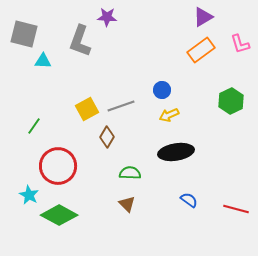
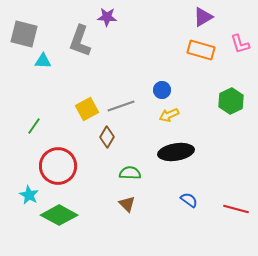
orange rectangle: rotated 52 degrees clockwise
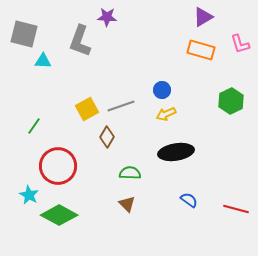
yellow arrow: moved 3 px left, 1 px up
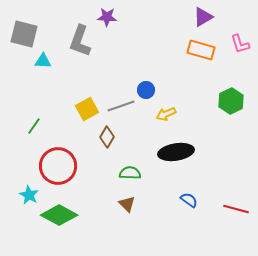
blue circle: moved 16 px left
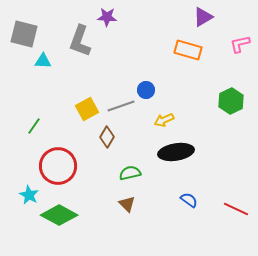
pink L-shape: rotated 95 degrees clockwise
orange rectangle: moved 13 px left
yellow arrow: moved 2 px left, 6 px down
green semicircle: rotated 15 degrees counterclockwise
red line: rotated 10 degrees clockwise
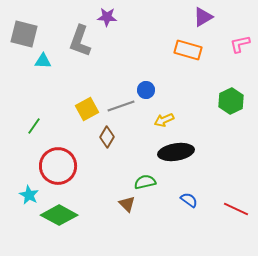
green semicircle: moved 15 px right, 9 px down
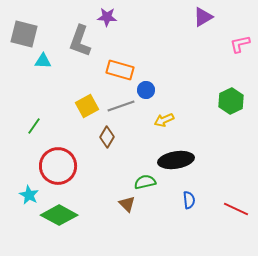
orange rectangle: moved 68 px left, 20 px down
yellow square: moved 3 px up
black ellipse: moved 8 px down
blue semicircle: rotated 48 degrees clockwise
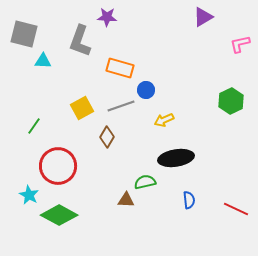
orange rectangle: moved 2 px up
yellow square: moved 5 px left, 2 px down
black ellipse: moved 2 px up
brown triangle: moved 1 px left, 4 px up; rotated 42 degrees counterclockwise
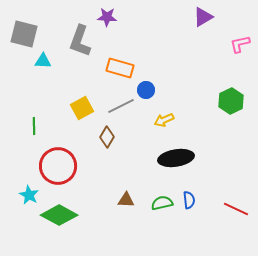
gray line: rotated 8 degrees counterclockwise
green line: rotated 36 degrees counterclockwise
green semicircle: moved 17 px right, 21 px down
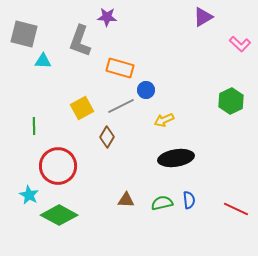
pink L-shape: rotated 125 degrees counterclockwise
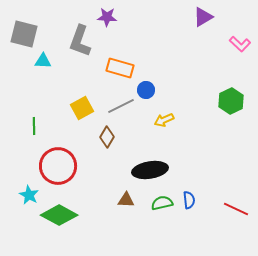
black ellipse: moved 26 px left, 12 px down
